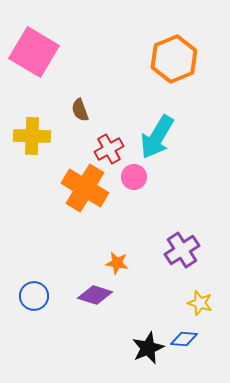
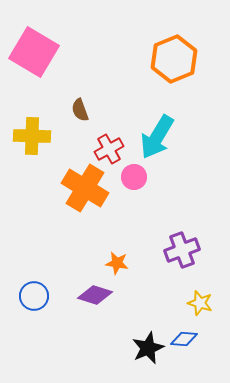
purple cross: rotated 12 degrees clockwise
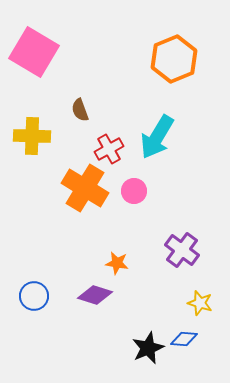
pink circle: moved 14 px down
purple cross: rotated 32 degrees counterclockwise
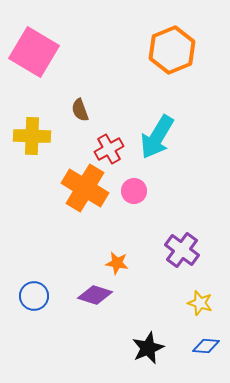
orange hexagon: moved 2 px left, 9 px up
blue diamond: moved 22 px right, 7 px down
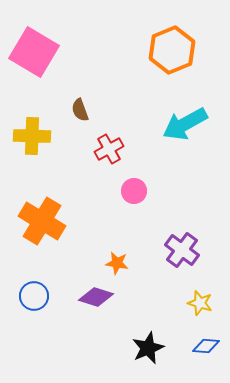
cyan arrow: moved 28 px right, 13 px up; rotated 30 degrees clockwise
orange cross: moved 43 px left, 33 px down
purple diamond: moved 1 px right, 2 px down
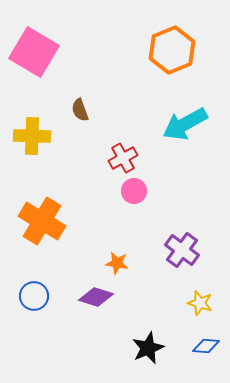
red cross: moved 14 px right, 9 px down
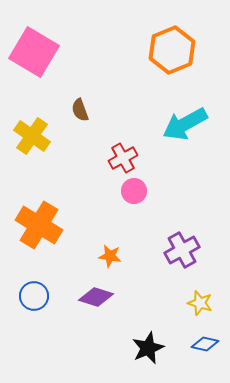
yellow cross: rotated 33 degrees clockwise
orange cross: moved 3 px left, 4 px down
purple cross: rotated 24 degrees clockwise
orange star: moved 7 px left, 7 px up
blue diamond: moved 1 px left, 2 px up; rotated 8 degrees clockwise
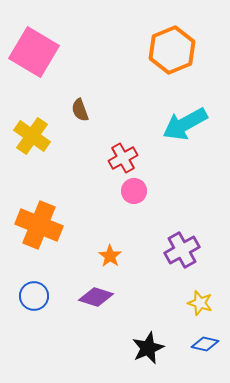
orange cross: rotated 9 degrees counterclockwise
orange star: rotated 25 degrees clockwise
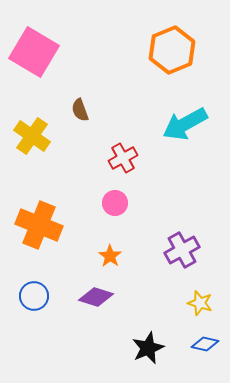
pink circle: moved 19 px left, 12 px down
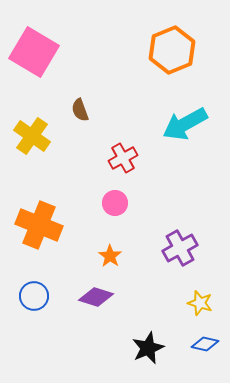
purple cross: moved 2 px left, 2 px up
